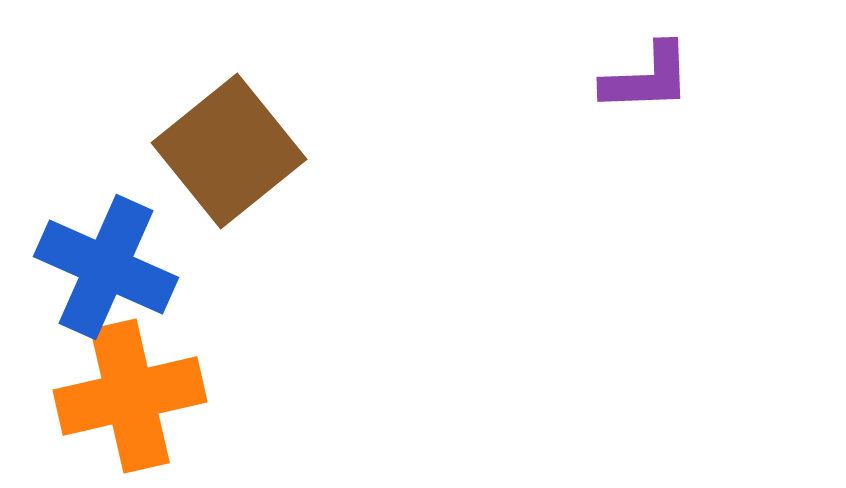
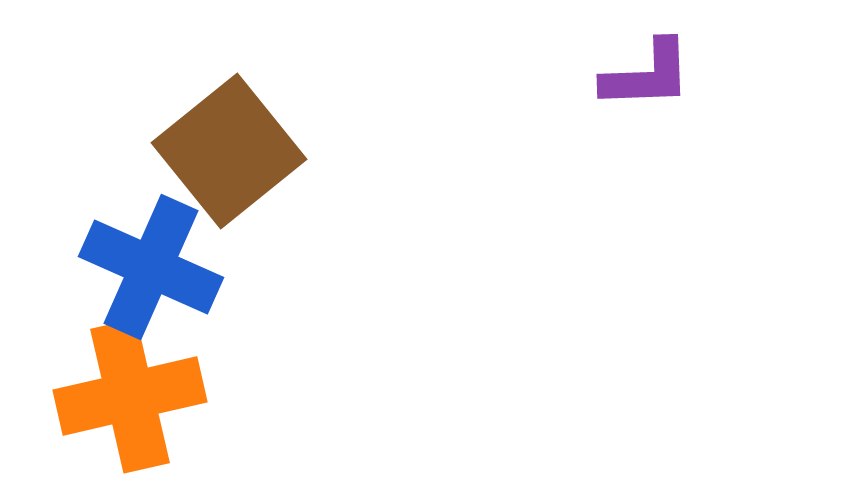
purple L-shape: moved 3 px up
blue cross: moved 45 px right
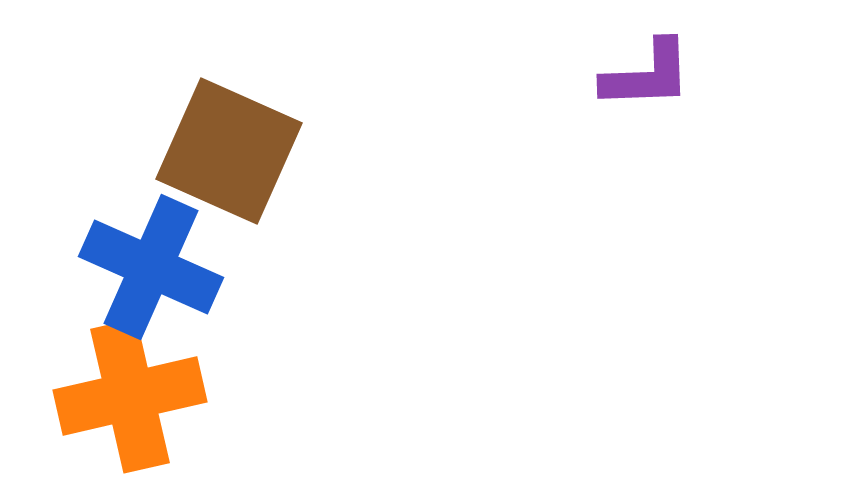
brown square: rotated 27 degrees counterclockwise
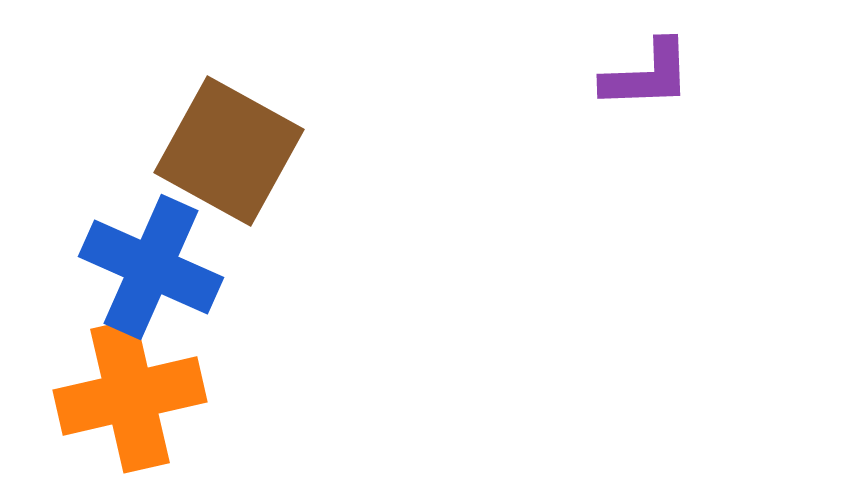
brown square: rotated 5 degrees clockwise
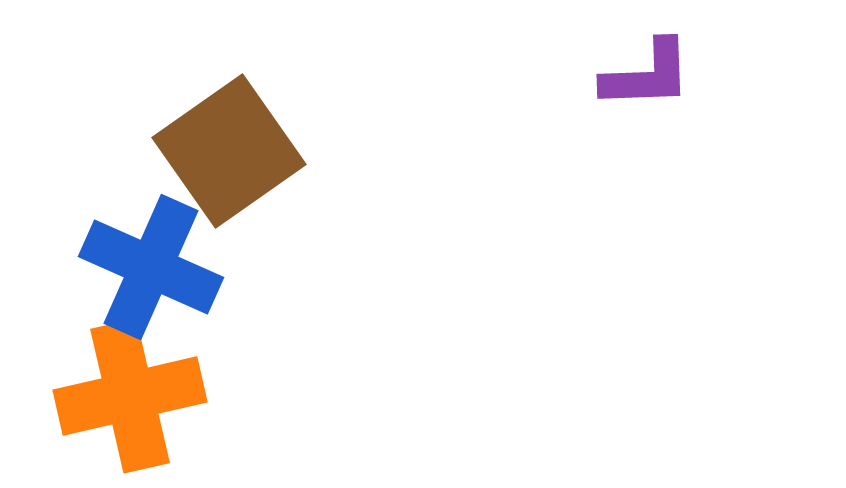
brown square: rotated 26 degrees clockwise
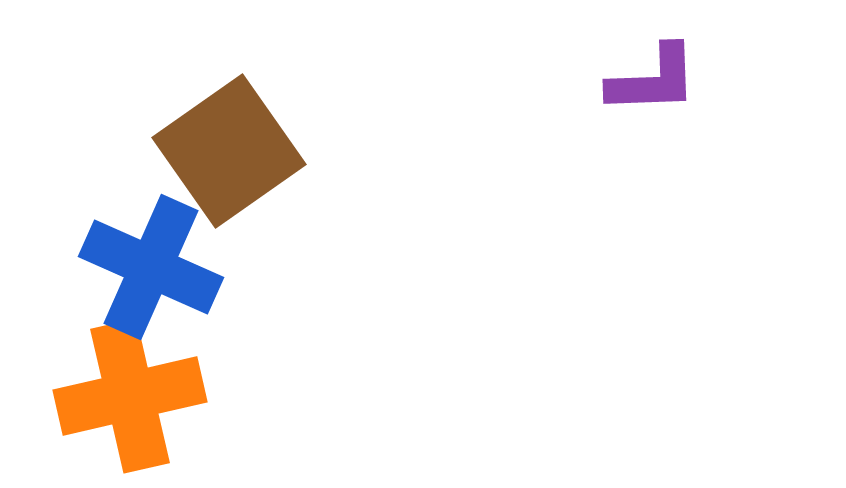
purple L-shape: moved 6 px right, 5 px down
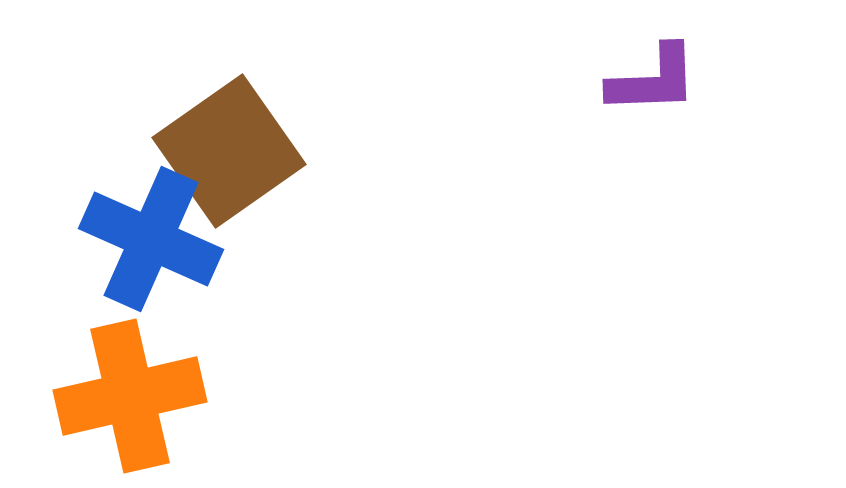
blue cross: moved 28 px up
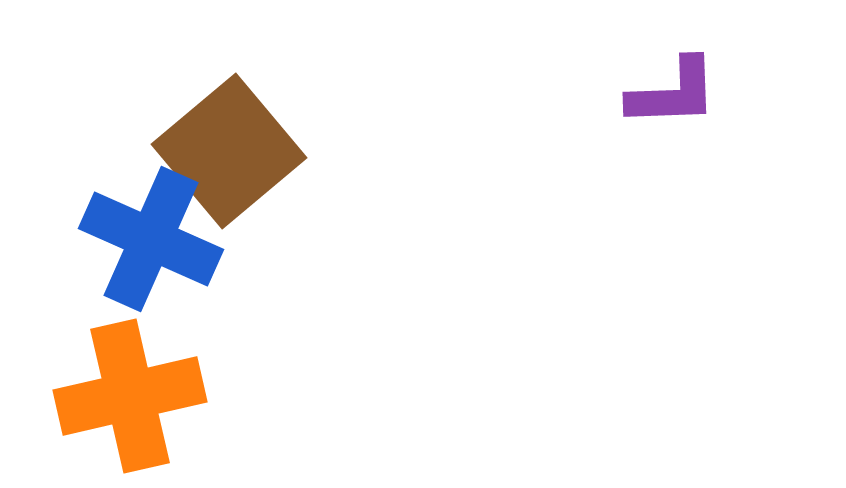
purple L-shape: moved 20 px right, 13 px down
brown square: rotated 5 degrees counterclockwise
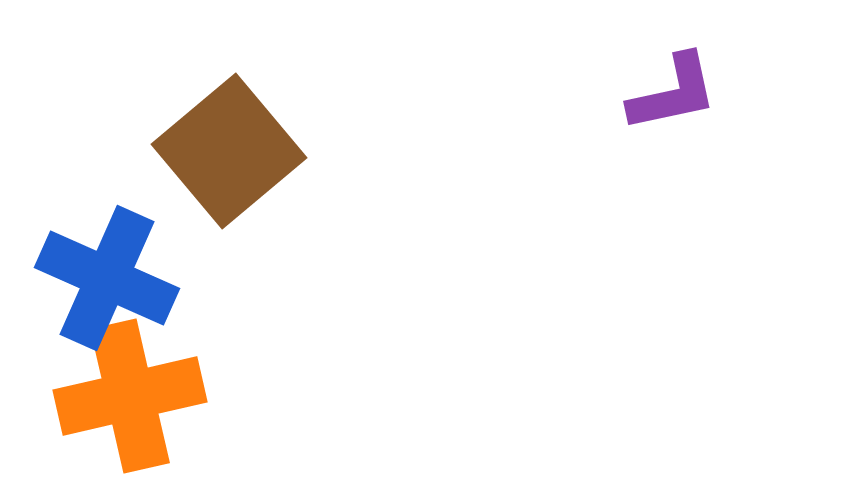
purple L-shape: rotated 10 degrees counterclockwise
blue cross: moved 44 px left, 39 px down
